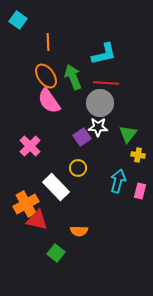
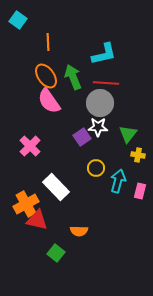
yellow circle: moved 18 px right
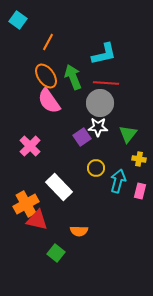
orange line: rotated 30 degrees clockwise
yellow cross: moved 1 px right, 4 px down
white rectangle: moved 3 px right
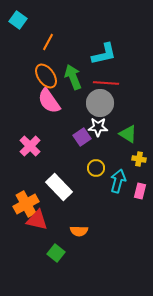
green triangle: rotated 36 degrees counterclockwise
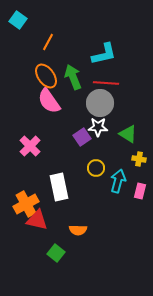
white rectangle: rotated 32 degrees clockwise
orange semicircle: moved 1 px left, 1 px up
